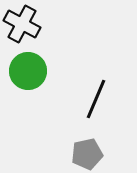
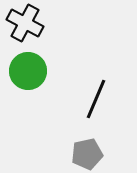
black cross: moved 3 px right, 1 px up
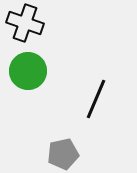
black cross: rotated 9 degrees counterclockwise
gray pentagon: moved 24 px left
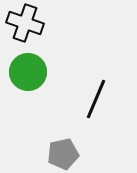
green circle: moved 1 px down
